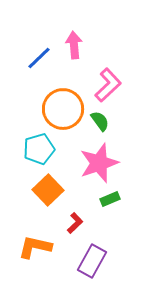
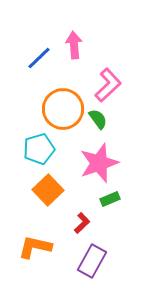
green semicircle: moved 2 px left, 2 px up
red L-shape: moved 7 px right
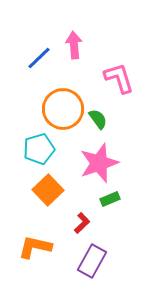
pink L-shape: moved 11 px right, 7 px up; rotated 64 degrees counterclockwise
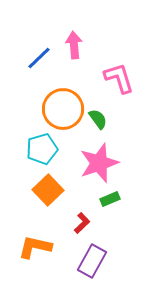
cyan pentagon: moved 3 px right
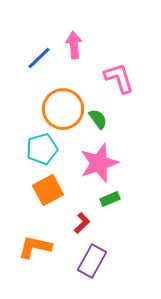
orange square: rotated 16 degrees clockwise
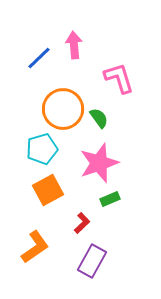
green semicircle: moved 1 px right, 1 px up
orange L-shape: rotated 132 degrees clockwise
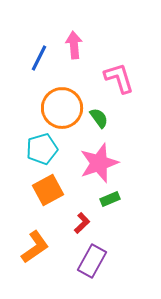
blue line: rotated 20 degrees counterclockwise
orange circle: moved 1 px left, 1 px up
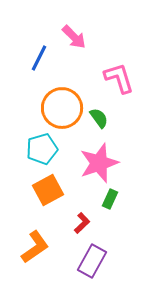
pink arrow: moved 8 px up; rotated 140 degrees clockwise
green rectangle: rotated 42 degrees counterclockwise
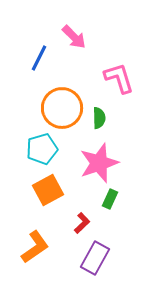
green semicircle: rotated 35 degrees clockwise
purple rectangle: moved 3 px right, 3 px up
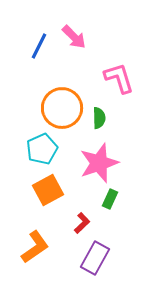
blue line: moved 12 px up
cyan pentagon: rotated 8 degrees counterclockwise
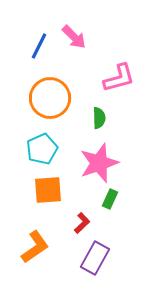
pink L-shape: rotated 92 degrees clockwise
orange circle: moved 12 px left, 10 px up
orange square: rotated 24 degrees clockwise
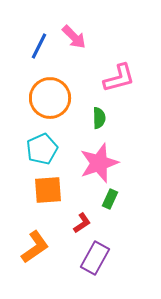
red L-shape: rotated 10 degrees clockwise
